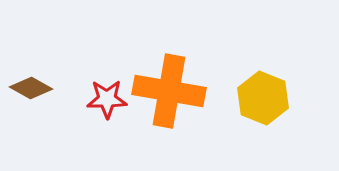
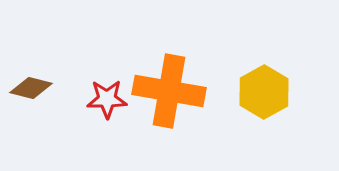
brown diamond: rotated 15 degrees counterclockwise
yellow hexagon: moved 1 px right, 6 px up; rotated 9 degrees clockwise
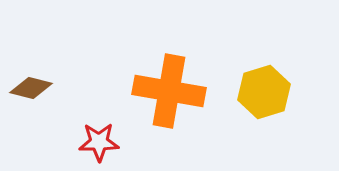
yellow hexagon: rotated 12 degrees clockwise
red star: moved 8 px left, 43 px down
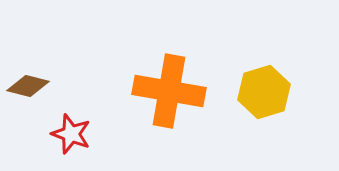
brown diamond: moved 3 px left, 2 px up
red star: moved 28 px left, 8 px up; rotated 21 degrees clockwise
